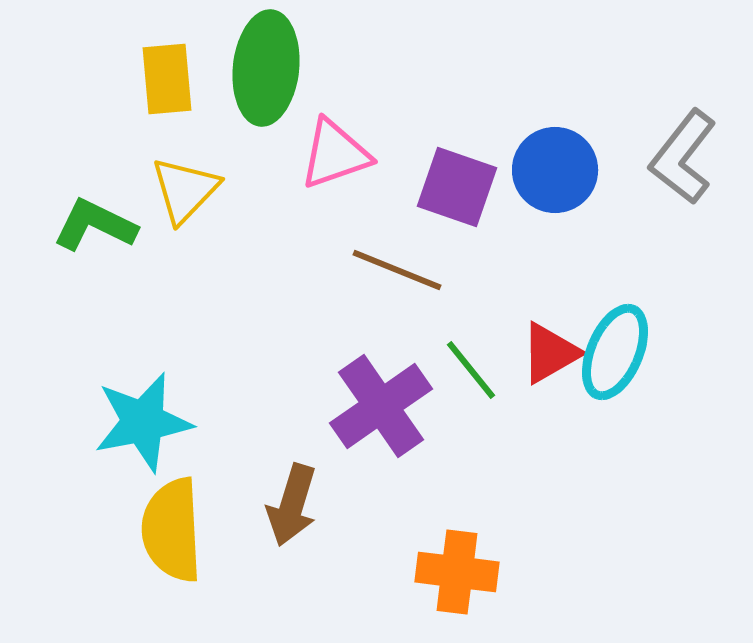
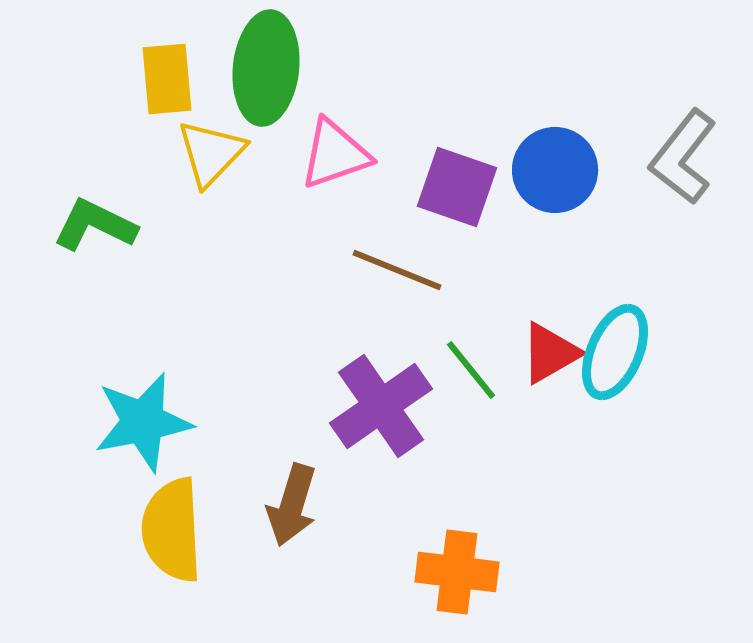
yellow triangle: moved 26 px right, 37 px up
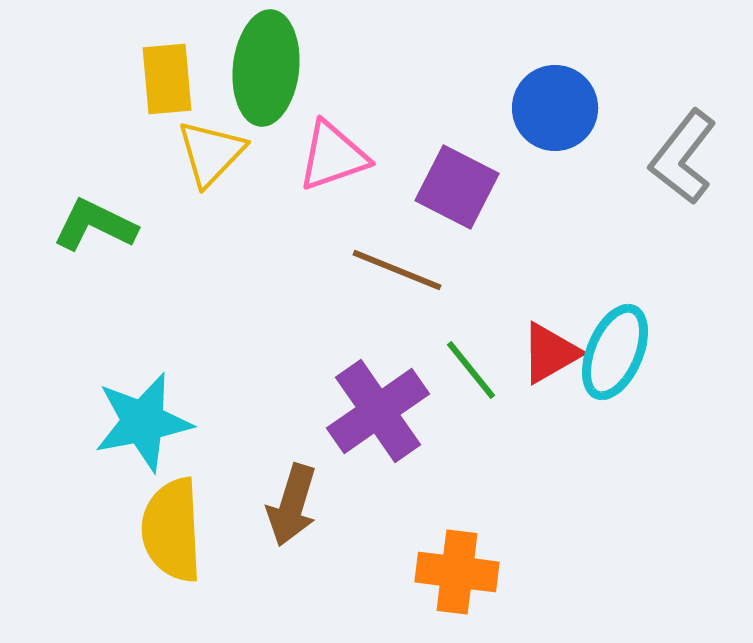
pink triangle: moved 2 px left, 2 px down
blue circle: moved 62 px up
purple square: rotated 8 degrees clockwise
purple cross: moved 3 px left, 5 px down
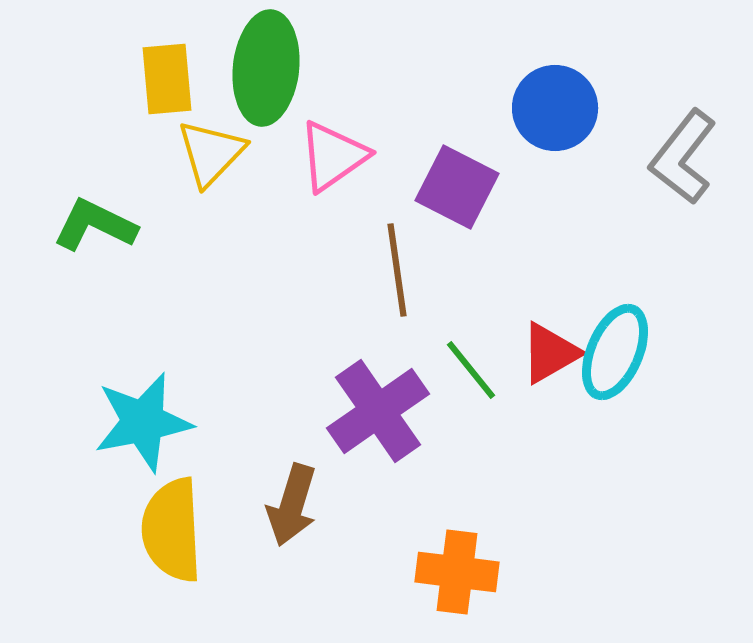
pink triangle: rotated 16 degrees counterclockwise
brown line: rotated 60 degrees clockwise
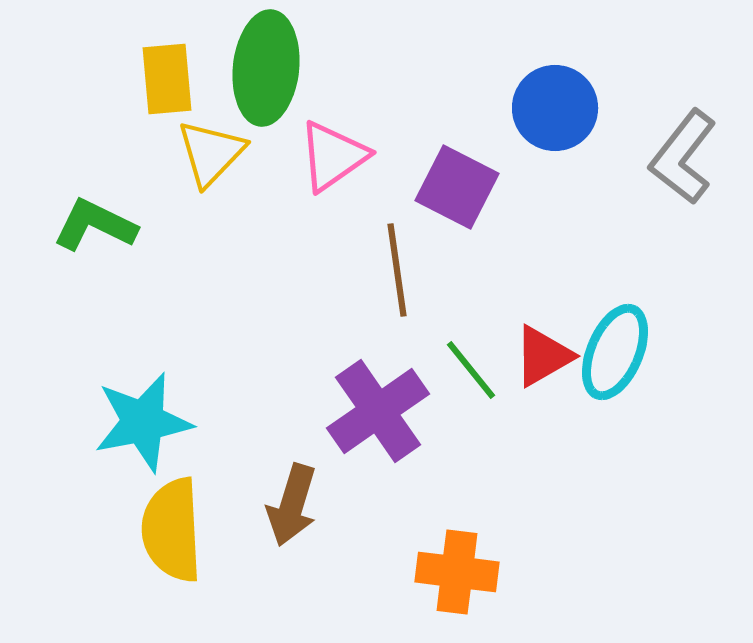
red triangle: moved 7 px left, 3 px down
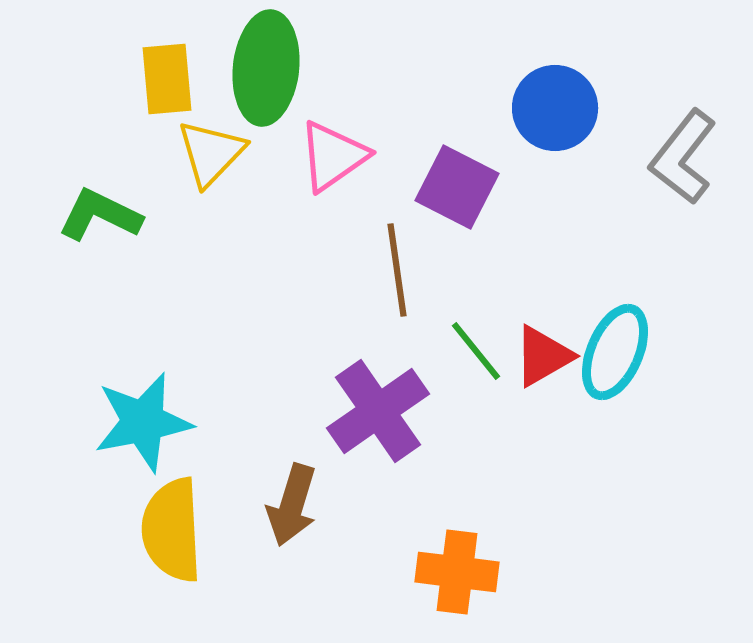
green L-shape: moved 5 px right, 10 px up
green line: moved 5 px right, 19 px up
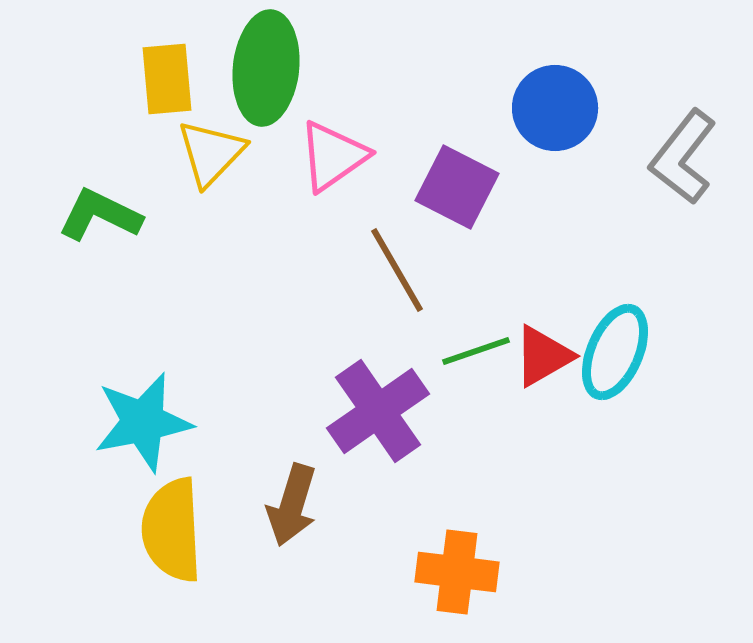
brown line: rotated 22 degrees counterclockwise
green line: rotated 70 degrees counterclockwise
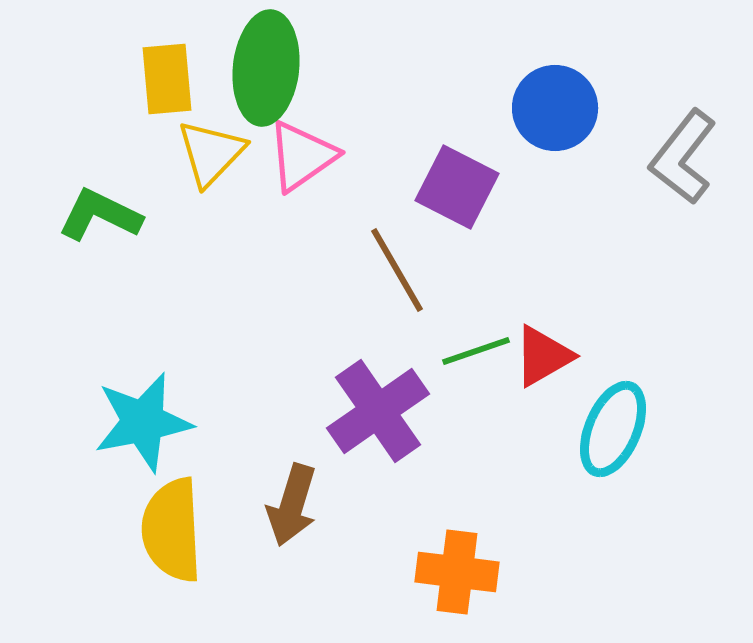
pink triangle: moved 31 px left
cyan ellipse: moved 2 px left, 77 px down
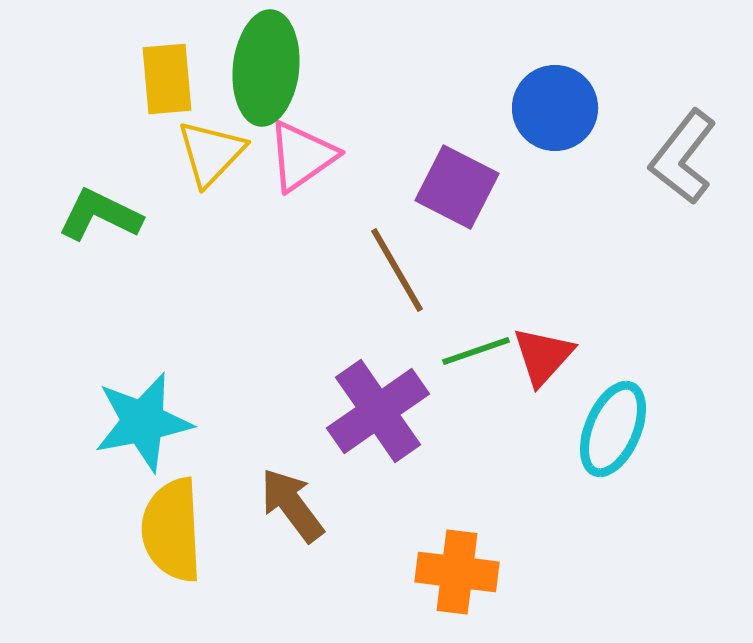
red triangle: rotated 18 degrees counterclockwise
brown arrow: rotated 126 degrees clockwise
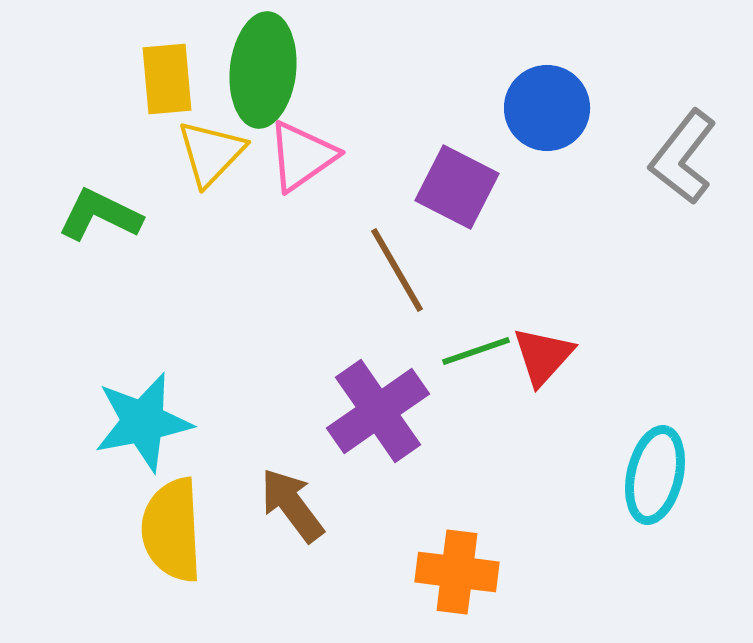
green ellipse: moved 3 px left, 2 px down
blue circle: moved 8 px left
cyan ellipse: moved 42 px right, 46 px down; rotated 10 degrees counterclockwise
